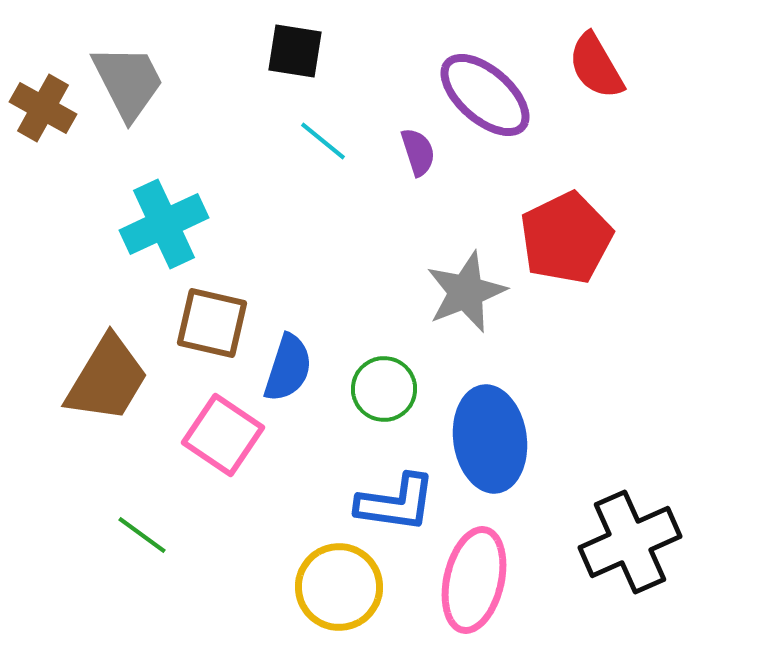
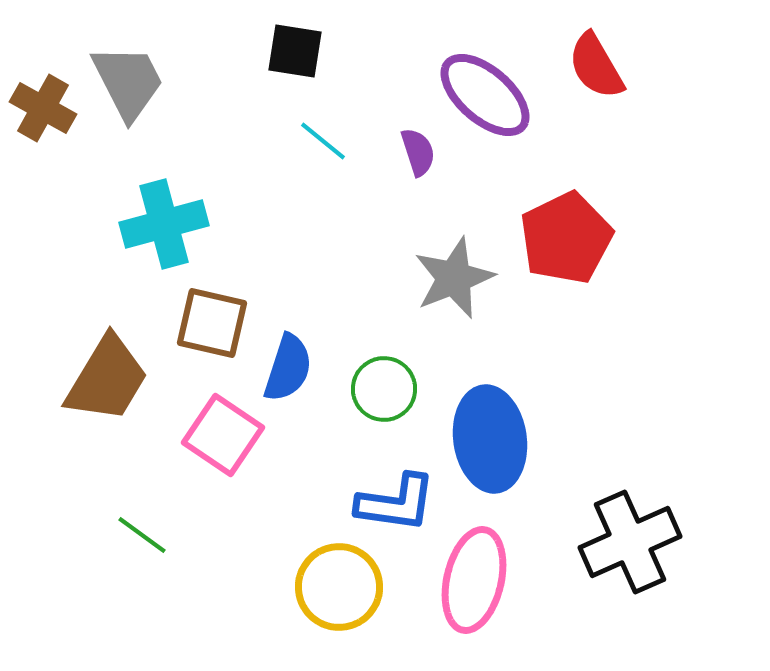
cyan cross: rotated 10 degrees clockwise
gray star: moved 12 px left, 14 px up
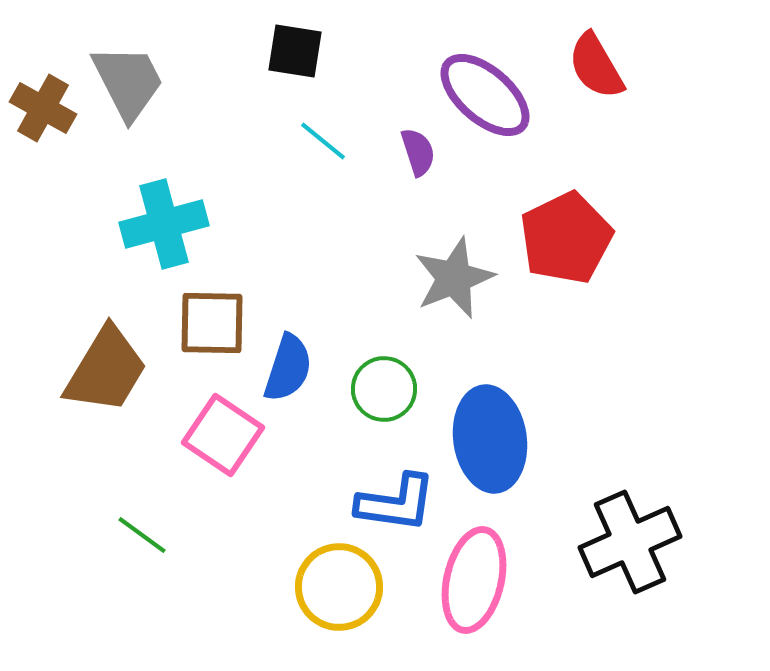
brown square: rotated 12 degrees counterclockwise
brown trapezoid: moved 1 px left, 9 px up
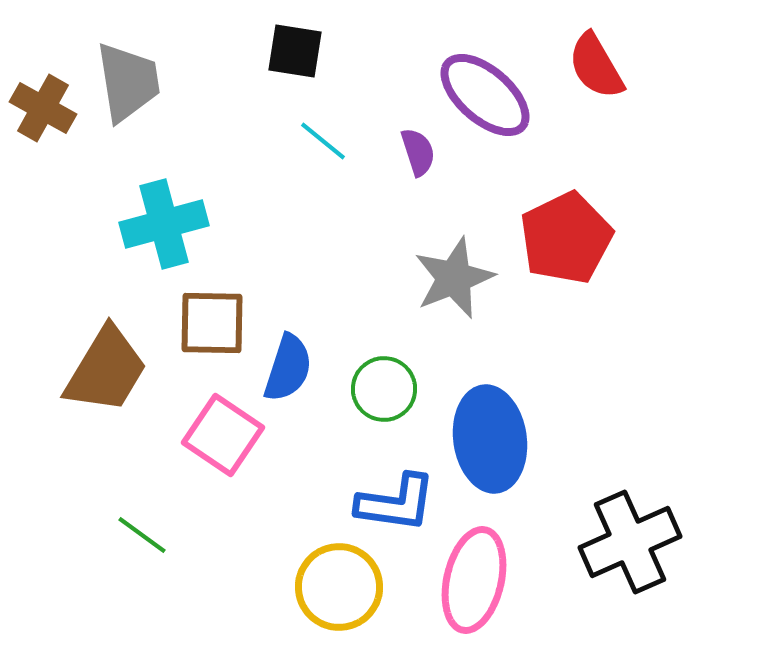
gray trapezoid: rotated 18 degrees clockwise
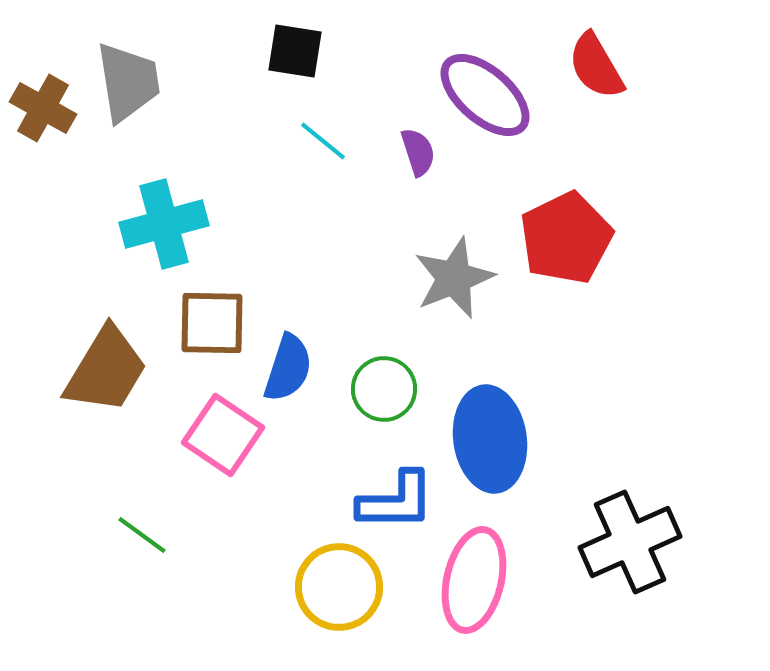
blue L-shape: moved 2 px up; rotated 8 degrees counterclockwise
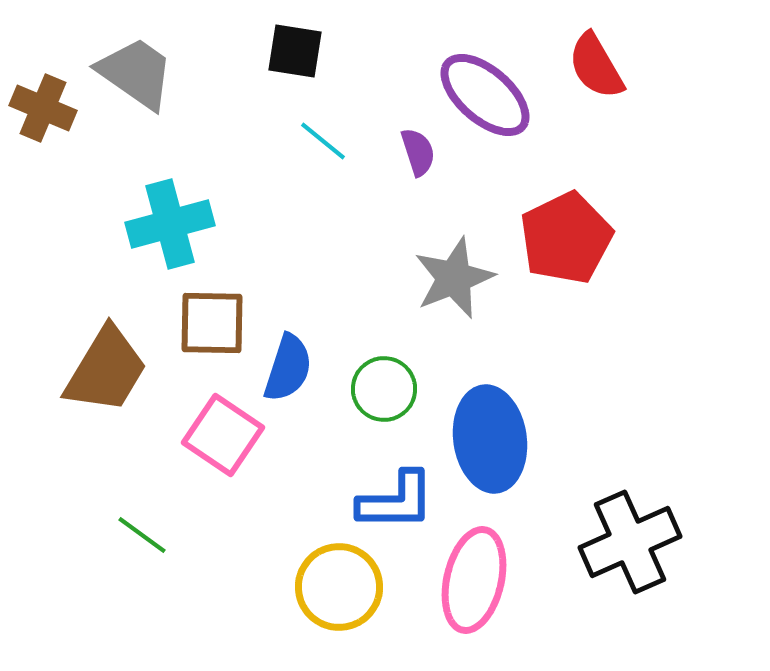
gray trapezoid: moved 8 px right, 9 px up; rotated 46 degrees counterclockwise
brown cross: rotated 6 degrees counterclockwise
cyan cross: moved 6 px right
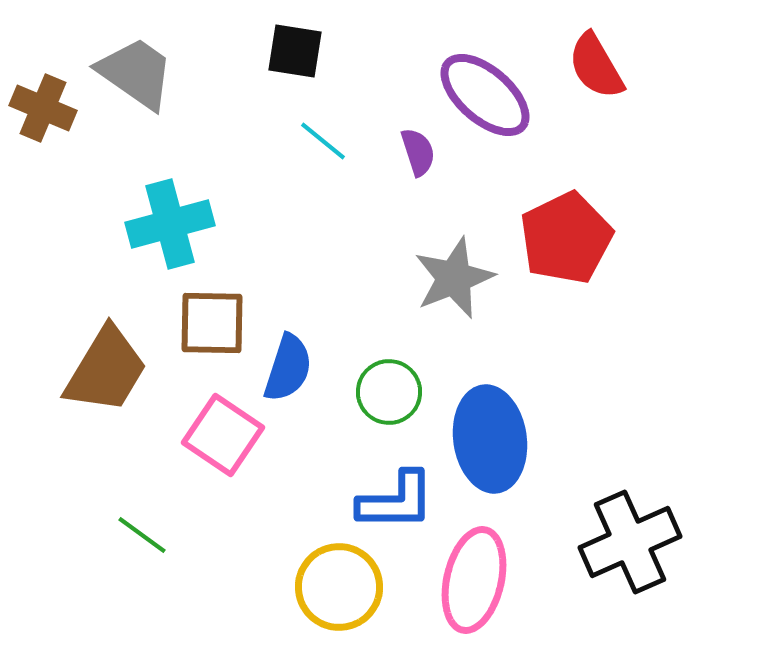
green circle: moved 5 px right, 3 px down
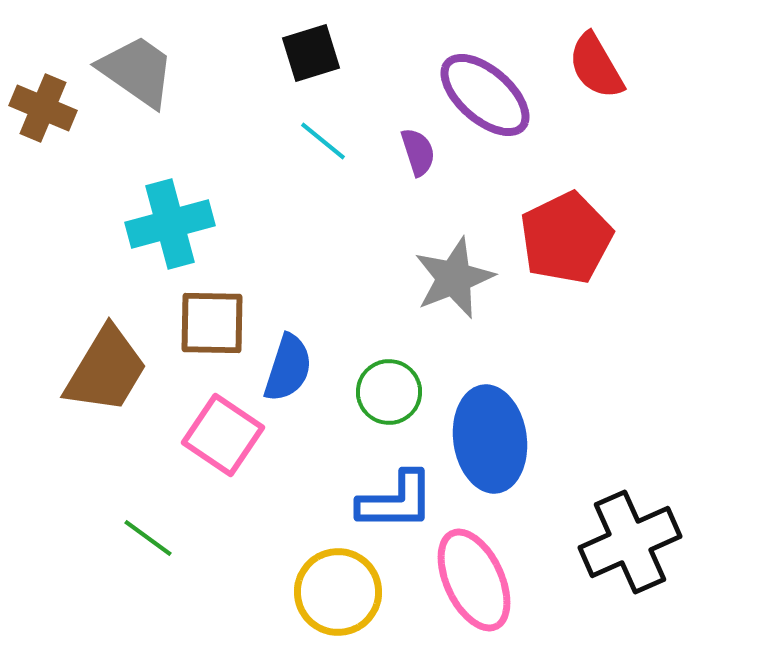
black square: moved 16 px right, 2 px down; rotated 26 degrees counterclockwise
gray trapezoid: moved 1 px right, 2 px up
green line: moved 6 px right, 3 px down
pink ellipse: rotated 38 degrees counterclockwise
yellow circle: moved 1 px left, 5 px down
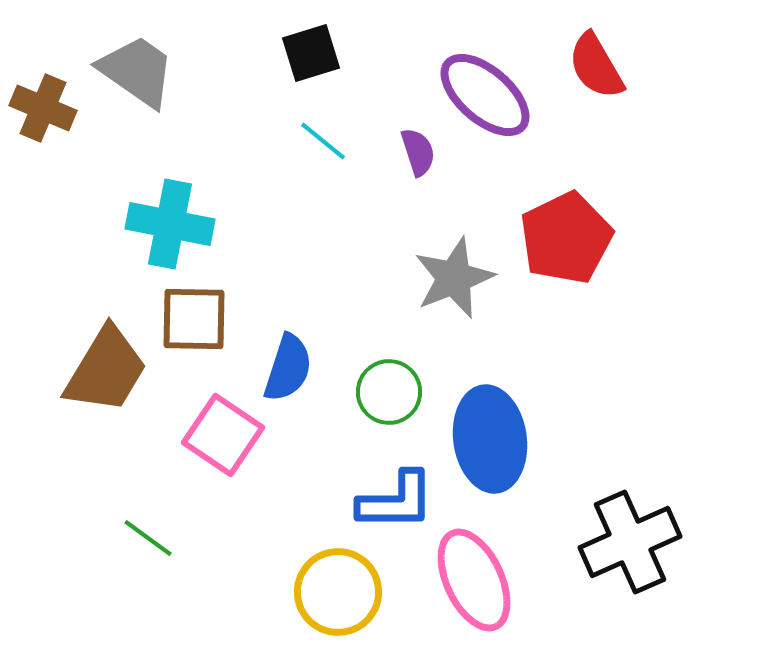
cyan cross: rotated 26 degrees clockwise
brown square: moved 18 px left, 4 px up
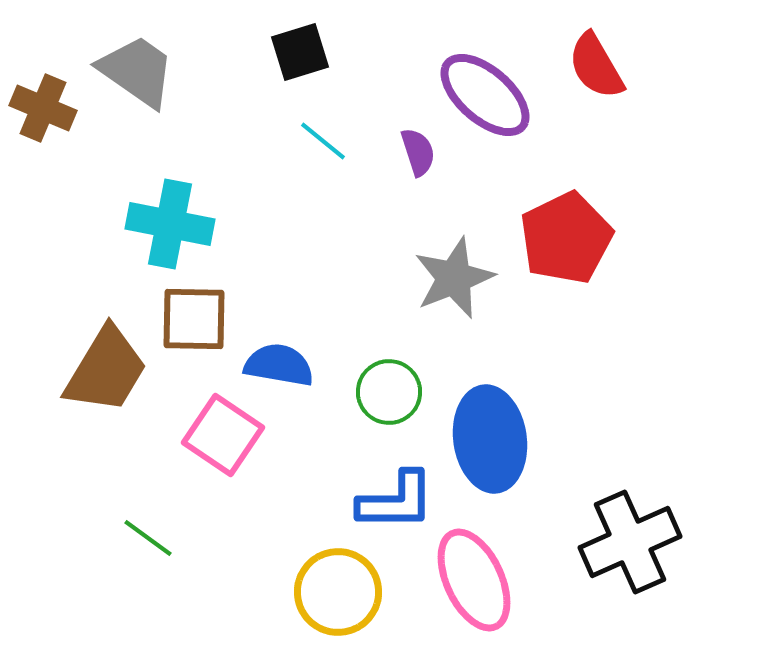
black square: moved 11 px left, 1 px up
blue semicircle: moved 9 px left, 3 px up; rotated 98 degrees counterclockwise
